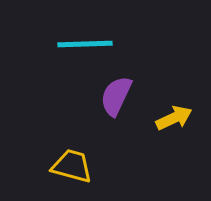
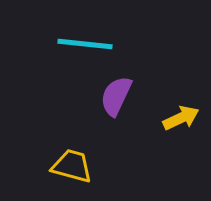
cyan line: rotated 8 degrees clockwise
yellow arrow: moved 7 px right
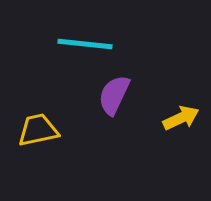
purple semicircle: moved 2 px left, 1 px up
yellow trapezoid: moved 34 px left, 36 px up; rotated 27 degrees counterclockwise
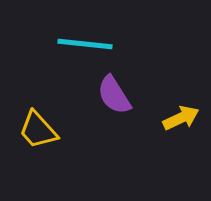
purple semicircle: rotated 57 degrees counterclockwise
yellow trapezoid: rotated 120 degrees counterclockwise
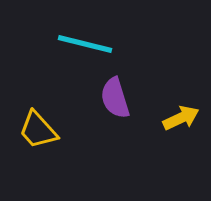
cyan line: rotated 8 degrees clockwise
purple semicircle: moved 1 px right, 3 px down; rotated 15 degrees clockwise
